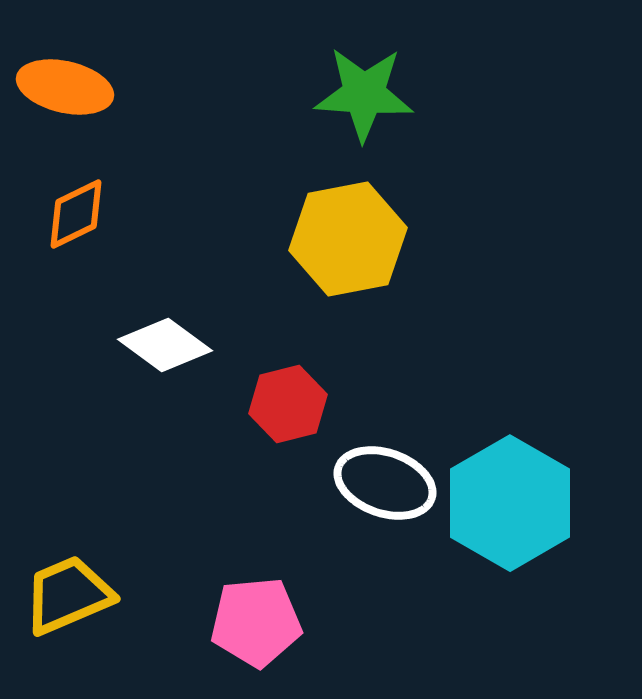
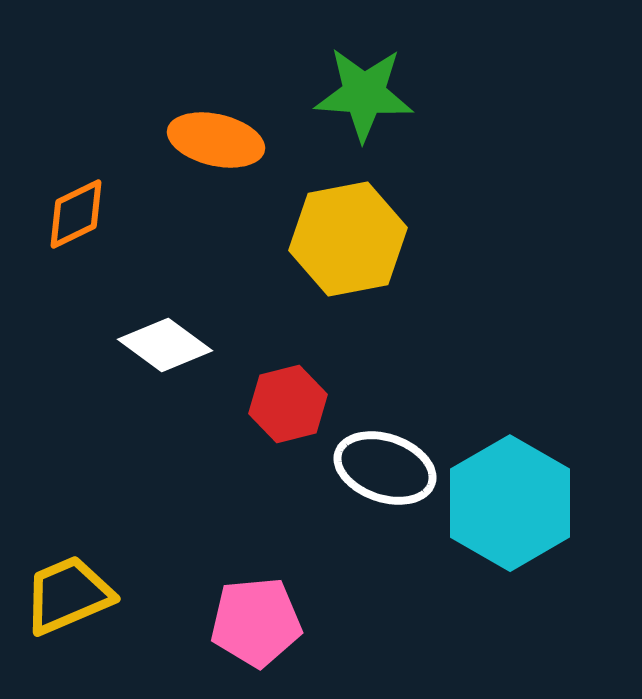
orange ellipse: moved 151 px right, 53 px down
white ellipse: moved 15 px up
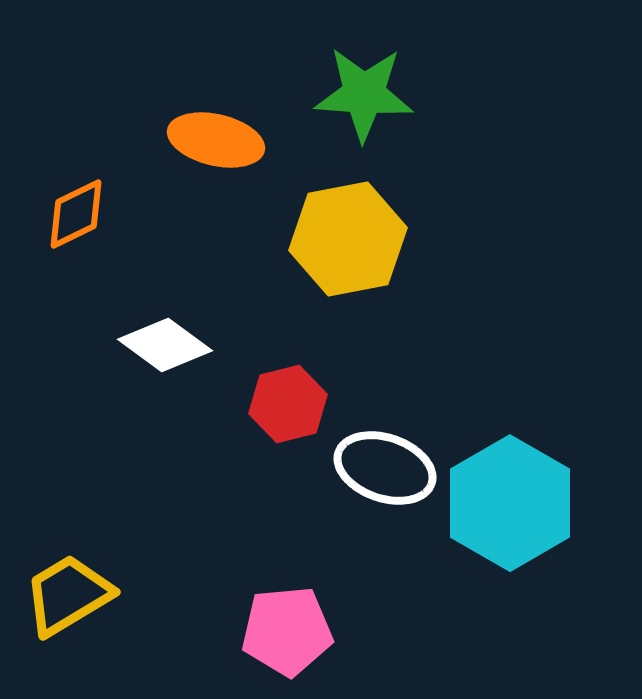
yellow trapezoid: rotated 8 degrees counterclockwise
pink pentagon: moved 31 px right, 9 px down
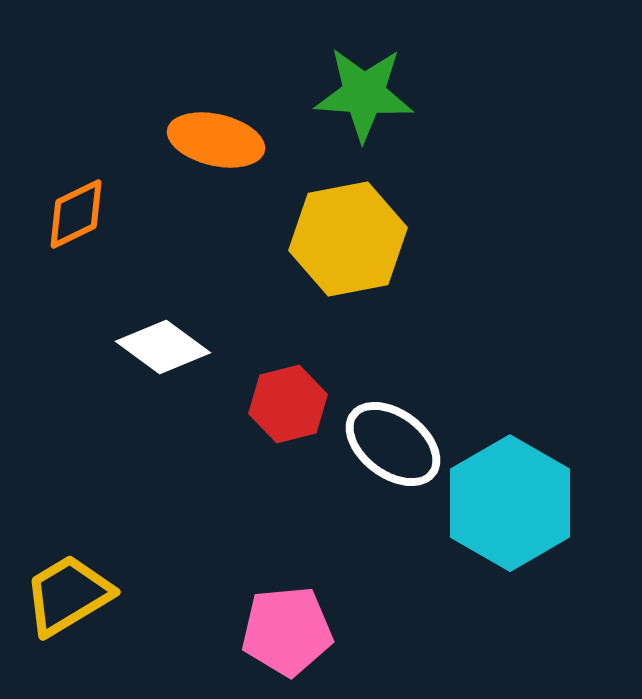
white diamond: moved 2 px left, 2 px down
white ellipse: moved 8 px right, 24 px up; rotated 18 degrees clockwise
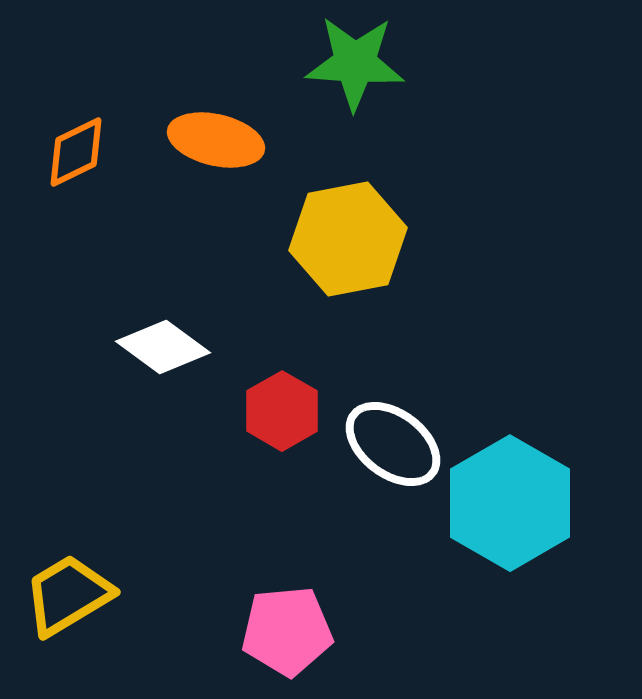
green star: moved 9 px left, 31 px up
orange diamond: moved 62 px up
red hexagon: moved 6 px left, 7 px down; rotated 16 degrees counterclockwise
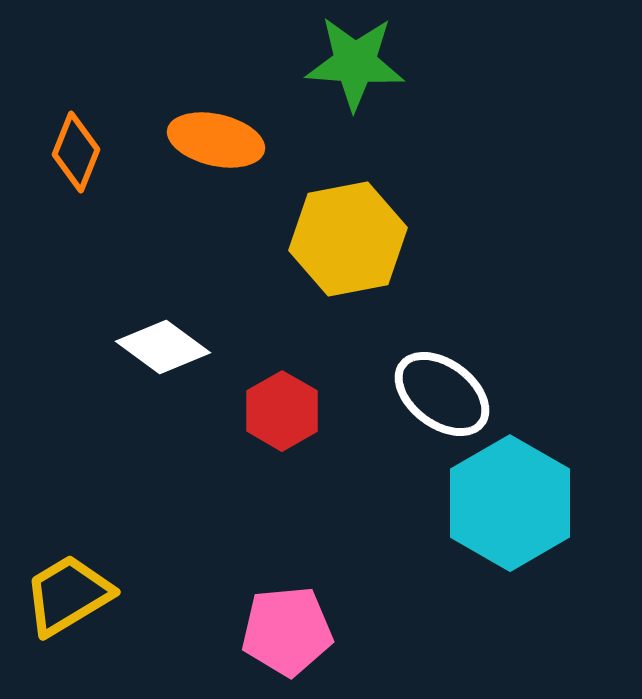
orange diamond: rotated 42 degrees counterclockwise
white ellipse: moved 49 px right, 50 px up
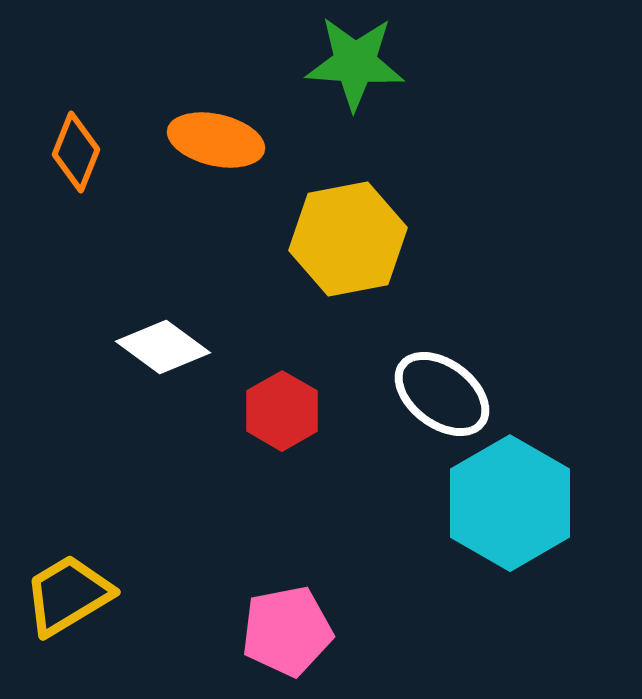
pink pentagon: rotated 6 degrees counterclockwise
